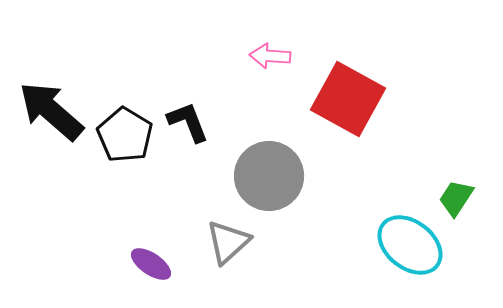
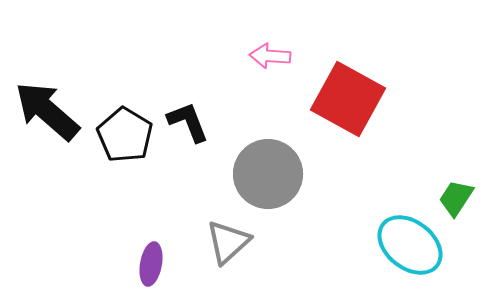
black arrow: moved 4 px left
gray circle: moved 1 px left, 2 px up
purple ellipse: rotated 66 degrees clockwise
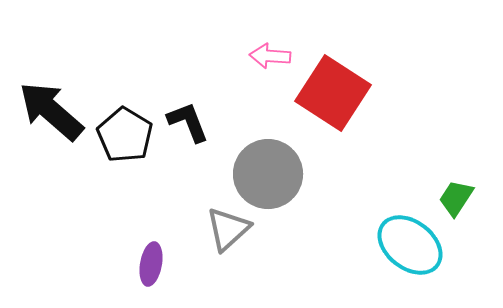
red square: moved 15 px left, 6 px up; rotated 4 degrees clockwise
black arrow: moved 4 px right
gray triangle: moved 13 px up
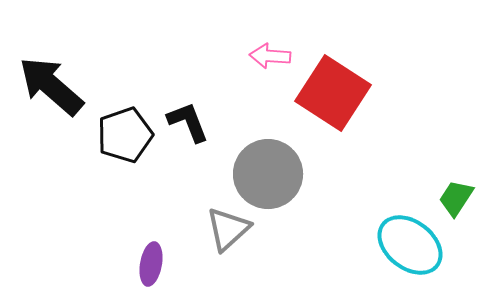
black arrow: moved 25 px up
black pentagon: rotated 22 degrees clockwise
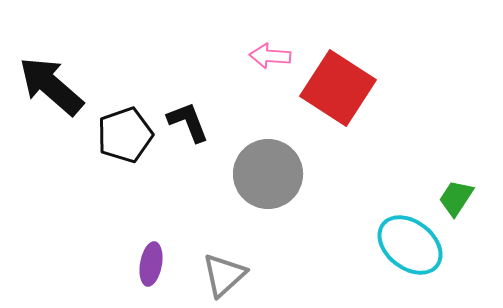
red square: moved 5 px right, 5 px up
gray triangle: moved 4 px left, 46 px down
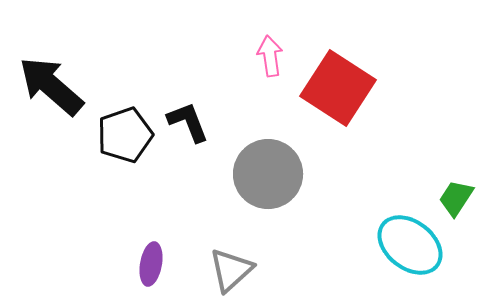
pink arrow: rotated 78 degrees clockwise
gray triangle: moved 7 px right, 5 px up
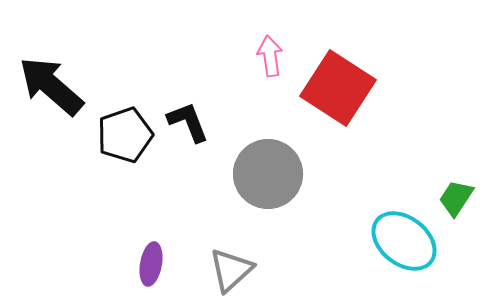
cyan ellipse: moved 6 px left, 4 px up
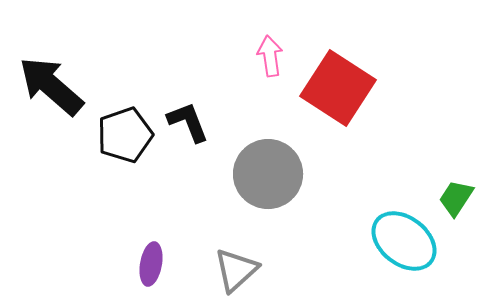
gray triangle: moved 5 px right
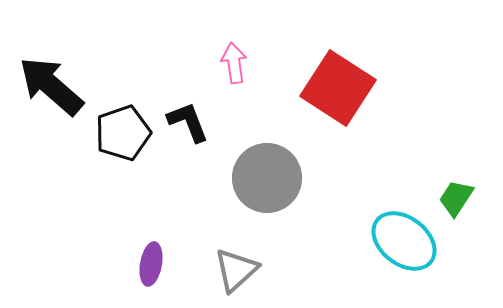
pink arrow: moved 36 px left, 7 px down
black pentagon: moved 2 px left, 2 px up
gray circle: moved 1 px left, 4 px down
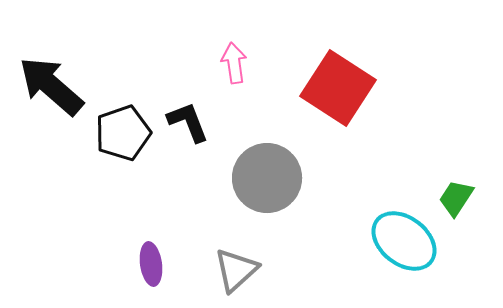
purple ellipse: rotated 18 degrees counterclockwise
